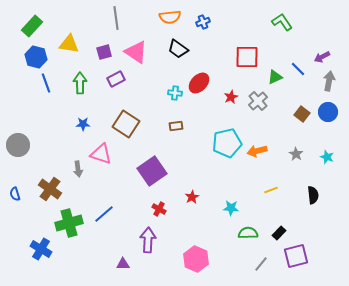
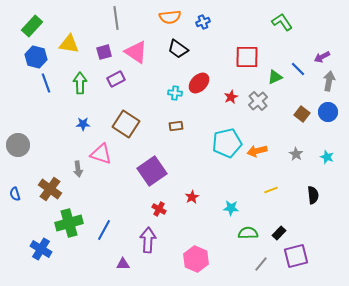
blue line at (104, 214): moved 16 px down; rotated 20 degrees counterclockwise
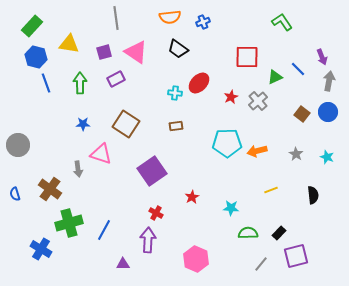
purple arrow at (322, 57): rotated 84 degrees counterclockwise
cyan pentagon at (227, 143): rotated 12 degrees clockwise
red cross at (159, 209): moved 3 px left, 4 px down
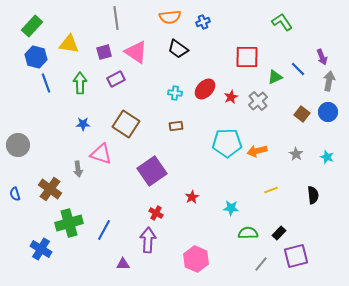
red ellipse at (199, 83): moved 6 px right, 6 px down
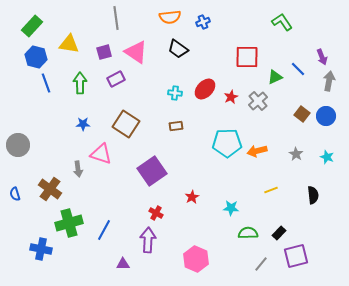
blue circle at (328, 112): moved 2 px left, 4 px down
blue cross at (41, 249): rotated 20 degrees counterclockwise
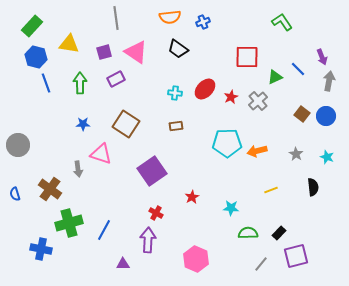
black semicircle at (313, 195): moved 8 px up
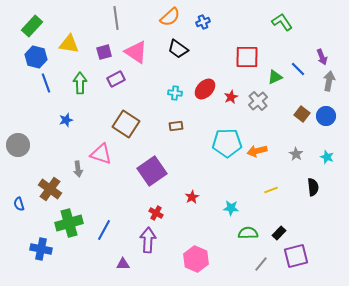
orange semicircle at (170, 17): rotated 35 degrees counterclockwise
blue star at (83, 124): moved 17 px left, 4 px up; rotated 16 degrees counterclockwise
blue semicircle at (15, 194): moved 4 px right, 10 px down
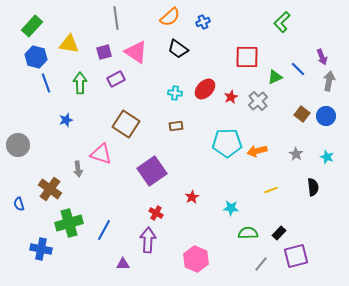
green L-shape at (282, 22): rotated 100 degrees counterclockwise
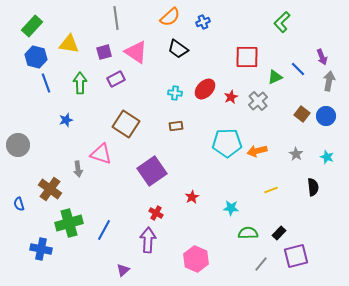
purple triangle at (123, 264): moved 6 px down; rotated 40 degrees counterclockwise
